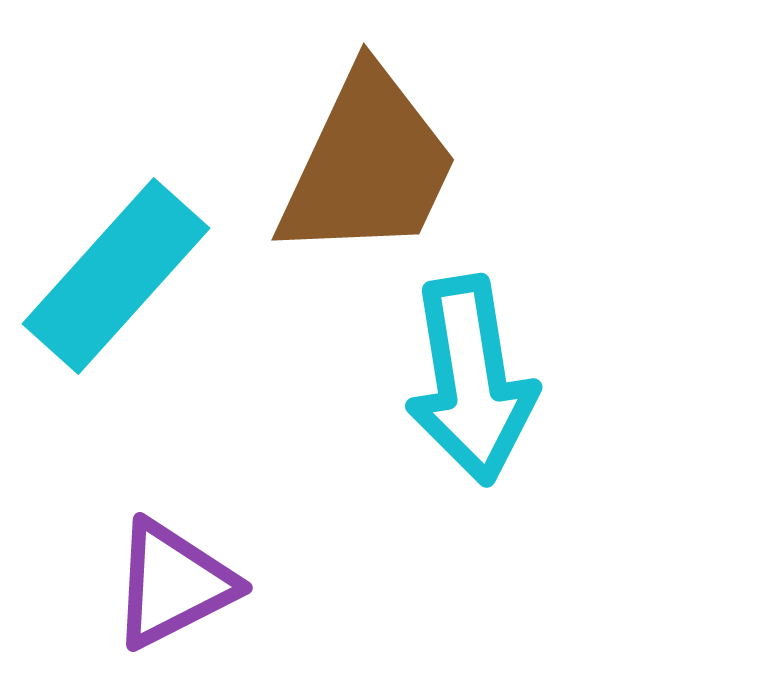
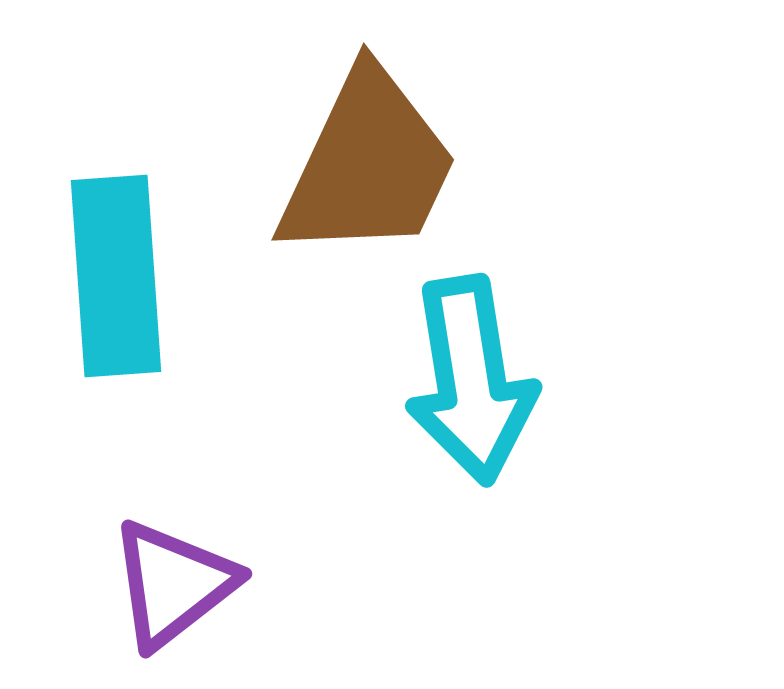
cyan rectangle: rotated 46 degrees counterclockwise
purple triangle: rotated 11 degrees counterclockwise
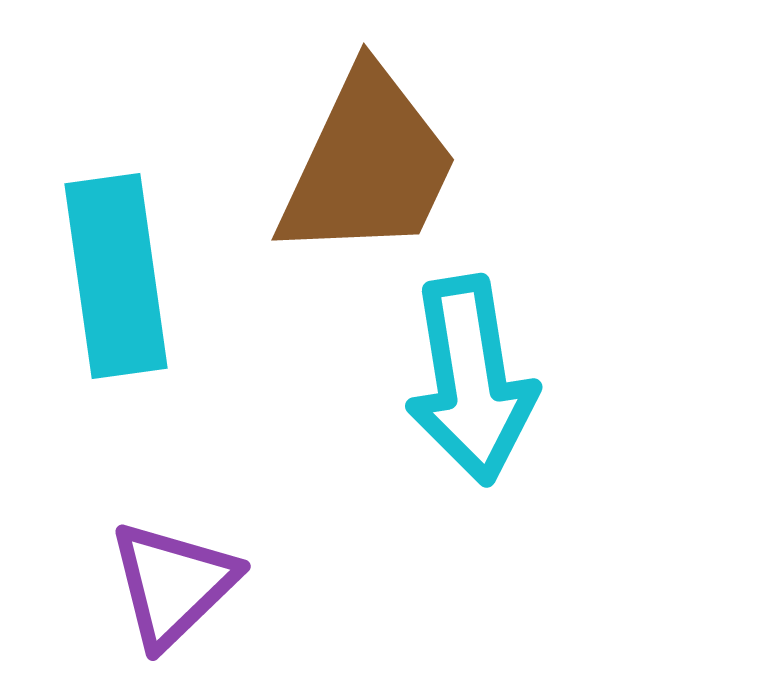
cyan rectangle: rotated 4 degrees counterclockwise
purple triangle: rotated 6 degrees counterclockwise
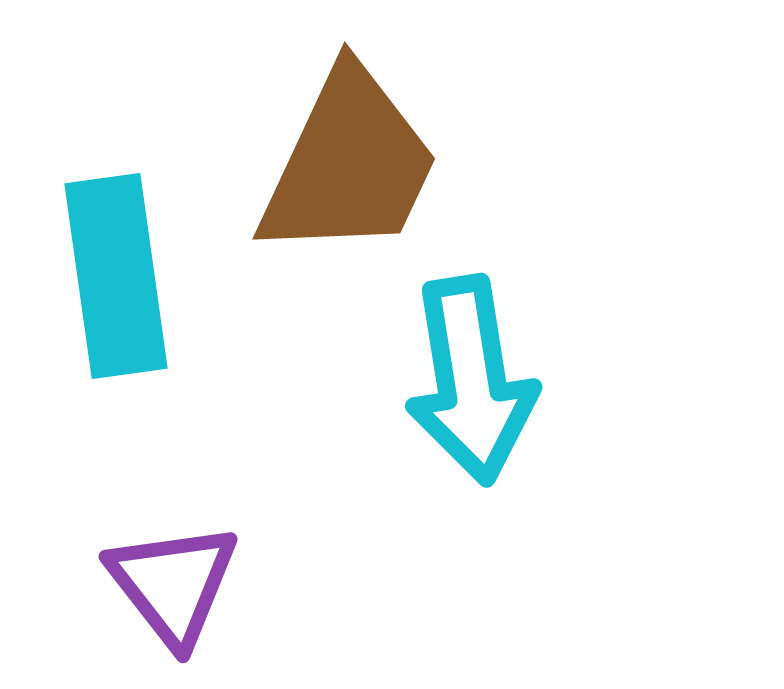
brown trapezoid: moved 19 px left, 1 px up
purple triangle: rotated 24 degrees counterclockwise
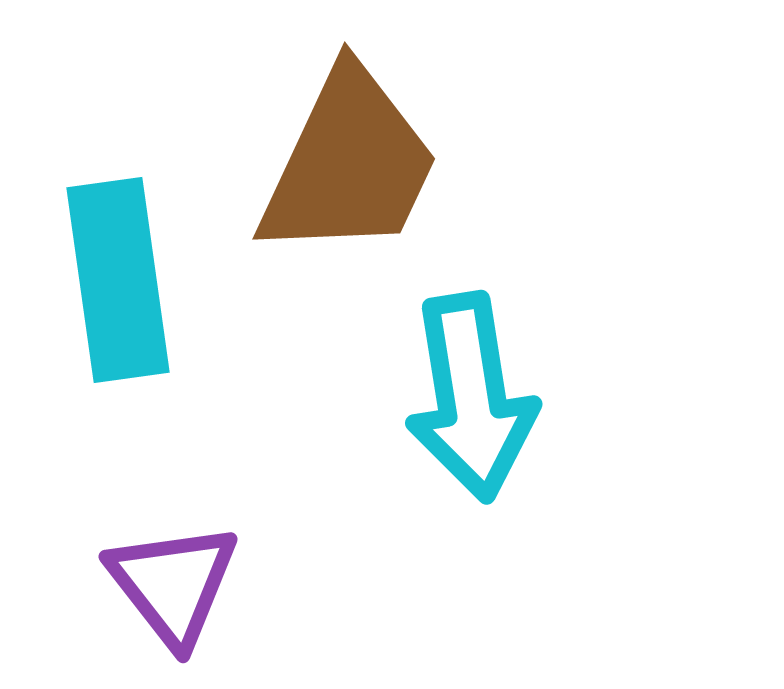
cyan rectangle: moved 2 px right, 4 px down
cyan arrow: moved 17 px down
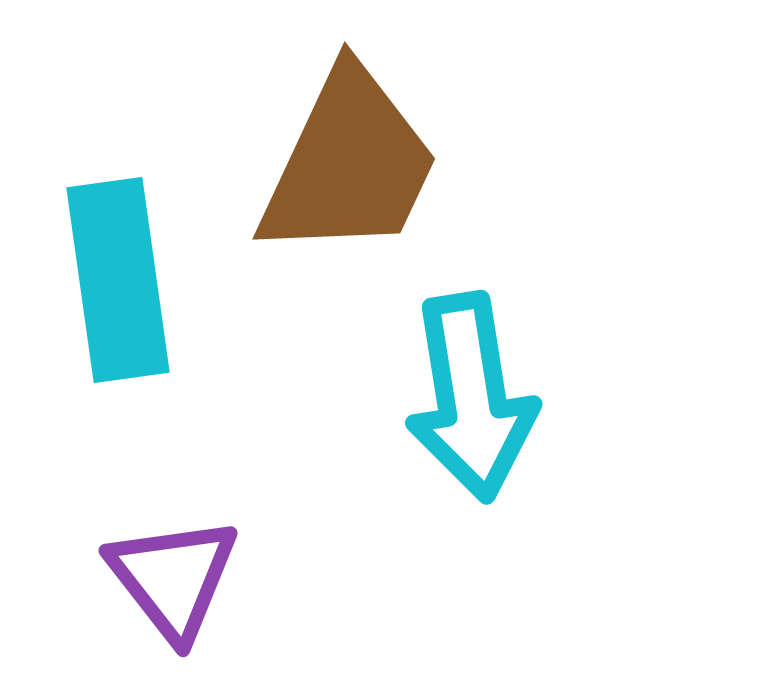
purple triangle: moved 6 px up
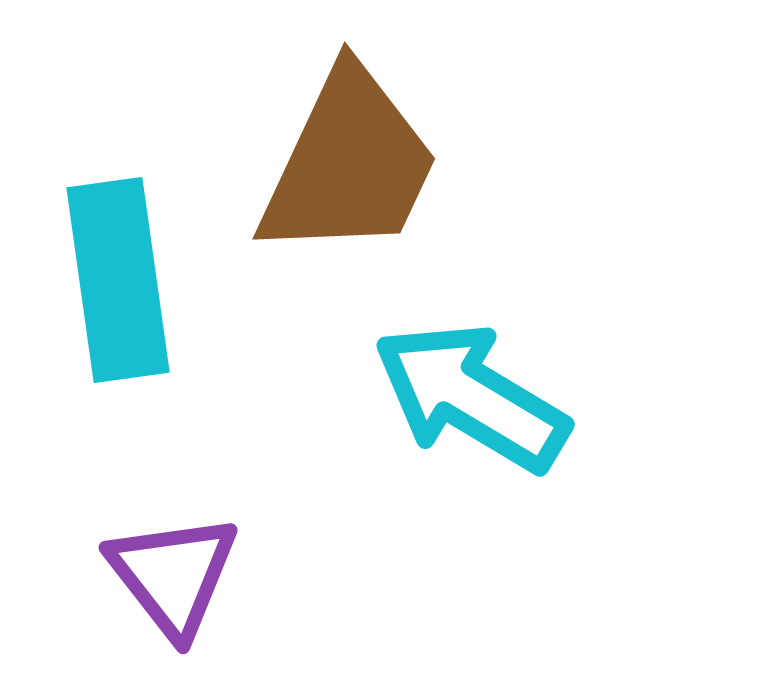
cyan arrow: rotated 130 degrees clockwise
purple triangle: moved 3 px up
